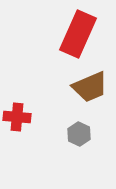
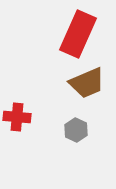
brown trapezoid: moved 3 px left, 4 px up
gray hexagon: moved 3 px left, 4 px up
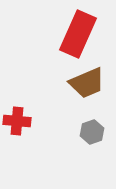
red cross: moved 4 px down
gray hexagon: moved 16 px right, 2 px down; rotated 15 degrees clockwise
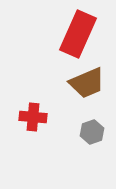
red cross: moved 16 px right, 4 px up
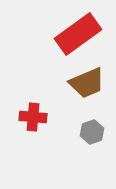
red rectangle: rotated 30 degrees clockwise
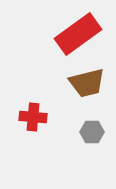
brown trapezoid: rotated 9 degrees clockwise
gray hexagon: rotated 20 degrees clockwise
